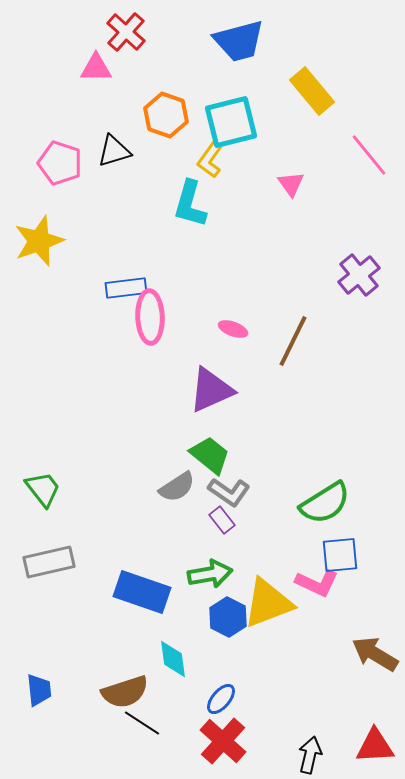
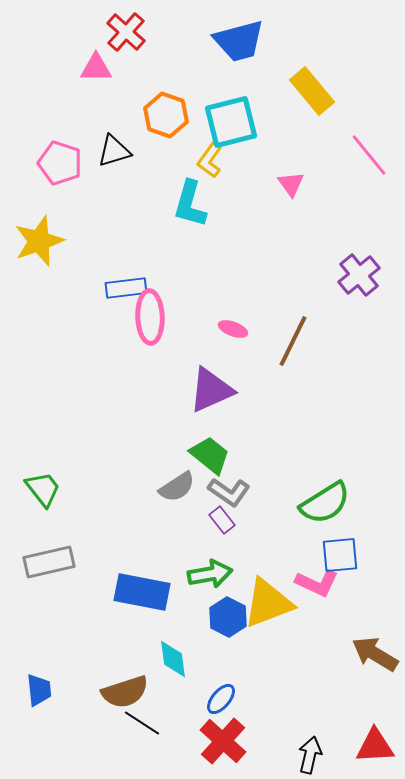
blue rectangle at (142, 592): rotated 8 degrees counterclockwise
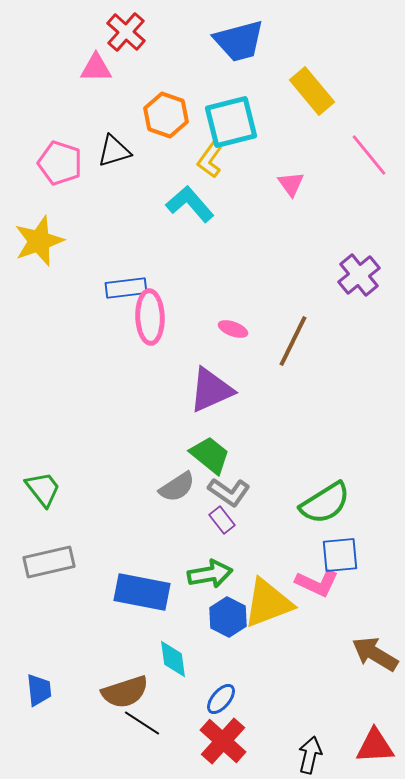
cyan L-shape at (190, 204): rotated 123 degrees clockwise
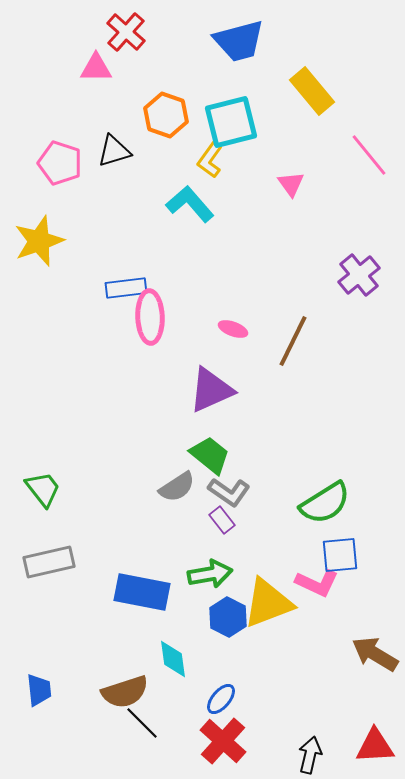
black line at (142, 723): rotated 12 degrees clockwise
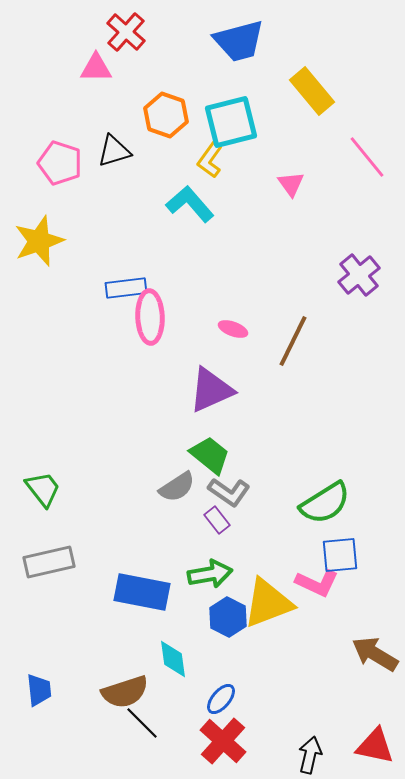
pink line at (369, 155): moved 2 px left, 2 px down
purple rectangle at (222, 520): moved 5 px left
red triangle at (375, 746): rotated 15 degrees clockwise
